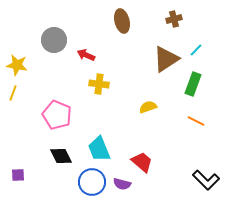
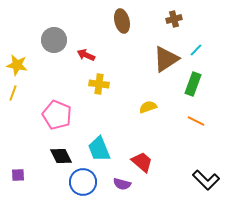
blue circle: moved 9 px left
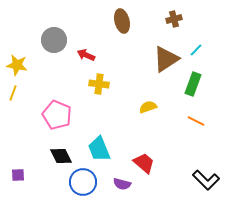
red trapezoid: moved 2 px right, 1 px down
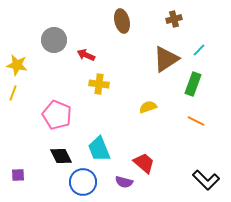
cyan line: moved 3 px right
purple semicircle: moved 2 px right, 2 px up
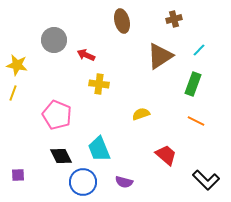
brown triangle: moved 6 px left, 3 px up
yellow semicircle: moved 7 px left, 7 px down
red trapezoid: moved 22 px right, 8 px up
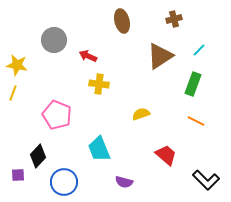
red arrow: moved 2 px right, 1 px down
black diamond: moved 23 px left; rotated 70 degrees clockwise
blue circle: moved 19 px left
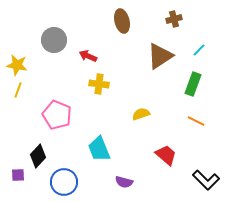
yellow line: moved 5 px right, 3 px up
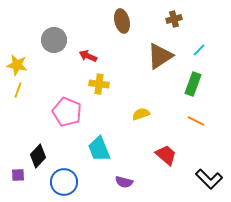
pink pentagon: moved 10 px right, 3 px up
black L-shape: moved 3 px right, 1 px up
